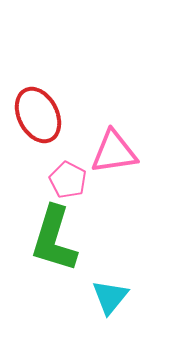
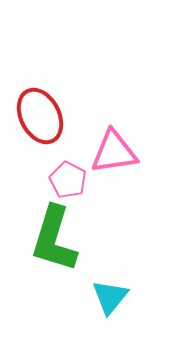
red ellipse: moved 2 px right, 1 px down
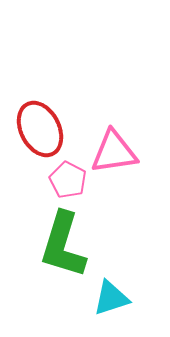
red ellipse: moved 13 px down
green L-shape: moved 9 px right, 6 px down
cyan triangle: moved 1 px right, 1 px down; rotated 33 degrees clockwise
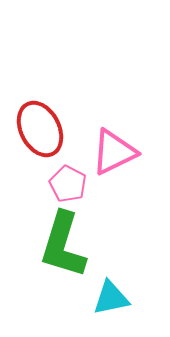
pink triangle: rotated 18 degrees counterclockwise
pink pentagon: moved 4 px down
cyan triangle: rotated 6 degrees clockwise
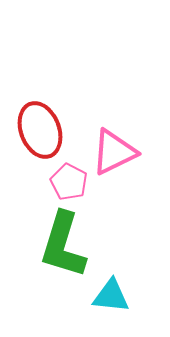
red ellipse: moved 1 px down; rotated 6 degrees clockwise
pink pentagon: moved 1 px right, 2 px up
cyan triangle: moved 2 px up; rotated 18 degrees clockwise
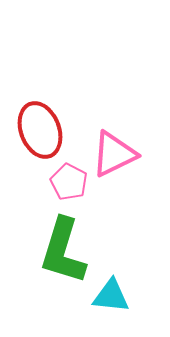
pink triangle: moved 2 px down
green L-shape: moved 6 px down
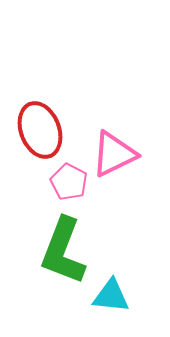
green L-shape: rotated 4 degrees clockwise
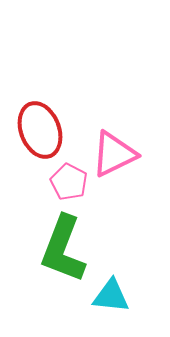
green L-shape: moved 2 px up
